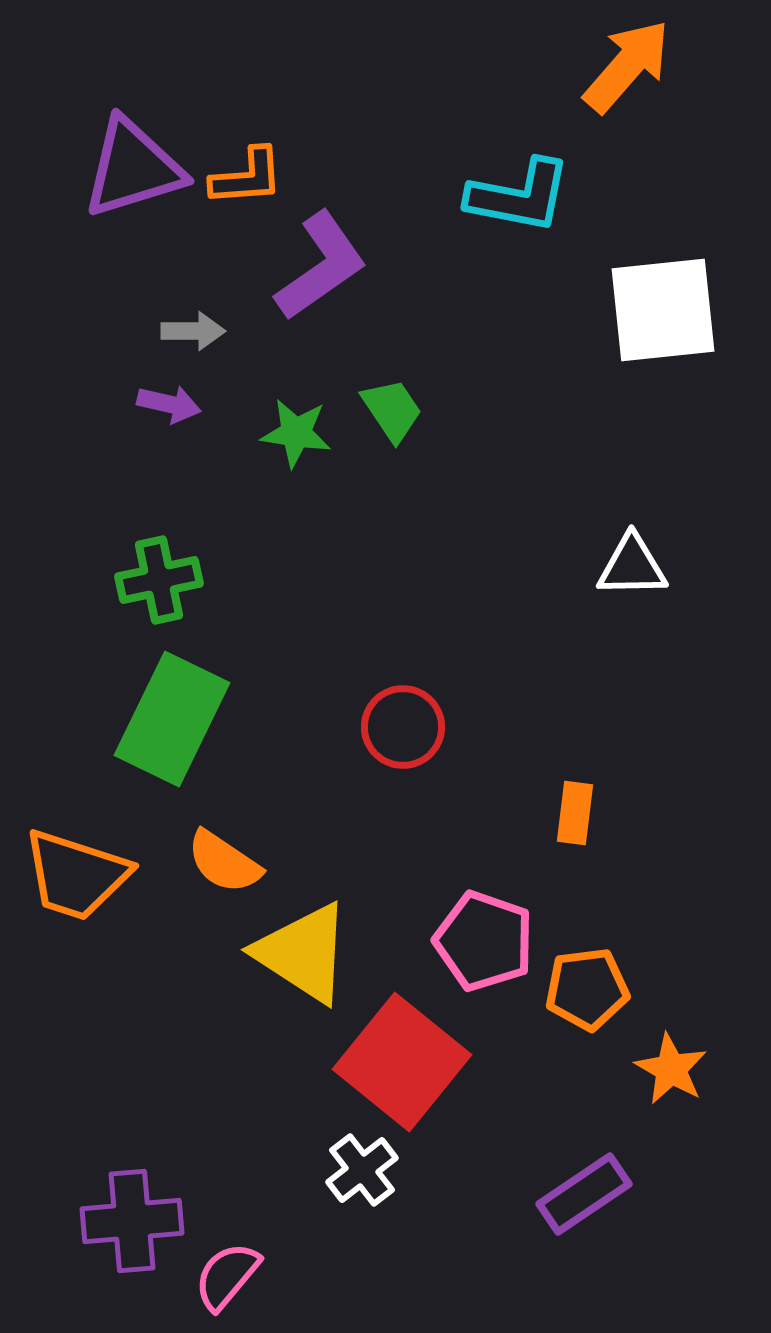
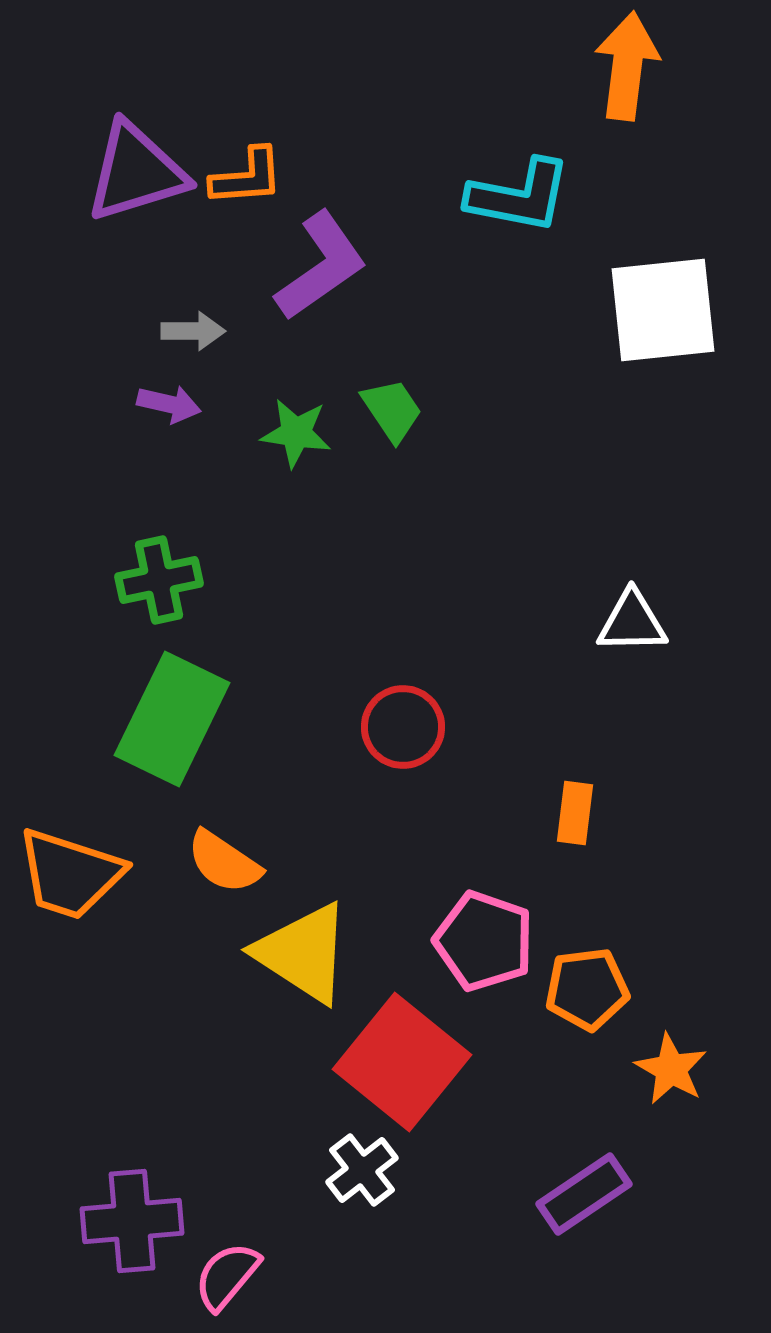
orange arrow: rotated 34 degrees counterclockwise
purple triangle: moved 3 px right, 4 px down
white triangle: moved 56 px down
orange trapezoid: moved 6 px left, 1 px up
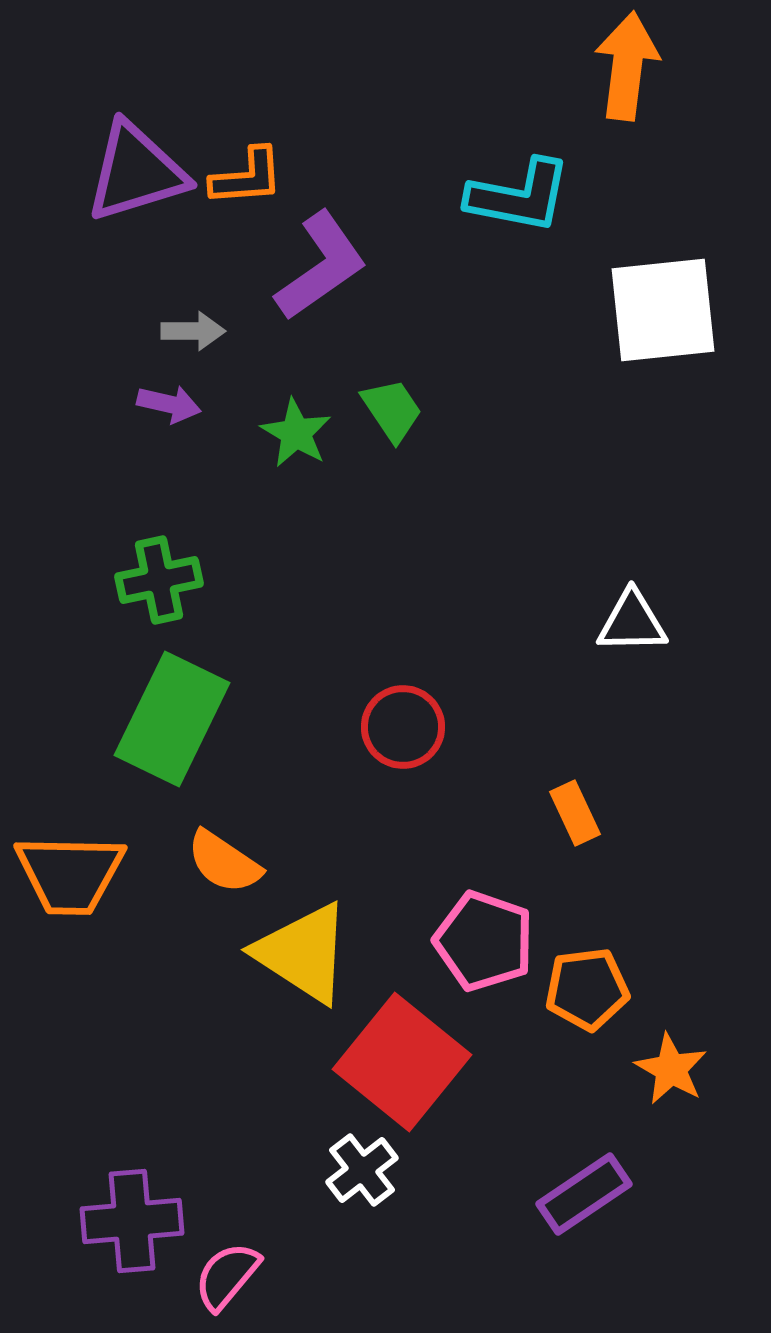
green star: rotated 22 degrees clockwise
orange rectangle: rotated 32 degrees counterclockwise
orange trapezoid: rotated 17 degrees counterclockwise
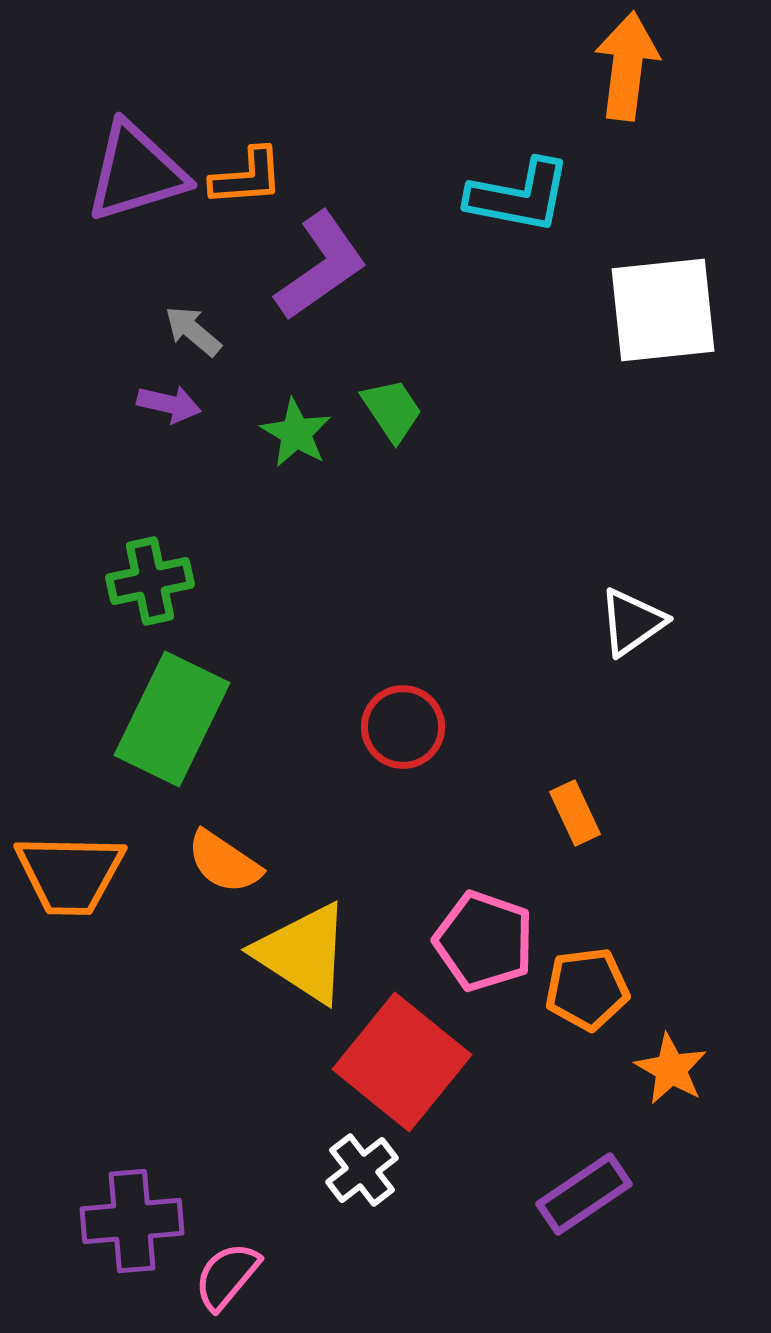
gray arrow: rotated 140 degrees counterclockwise
green cross: moved 9 px left, 1 px down
white triangle: rotated 34 degrees counterclockwise
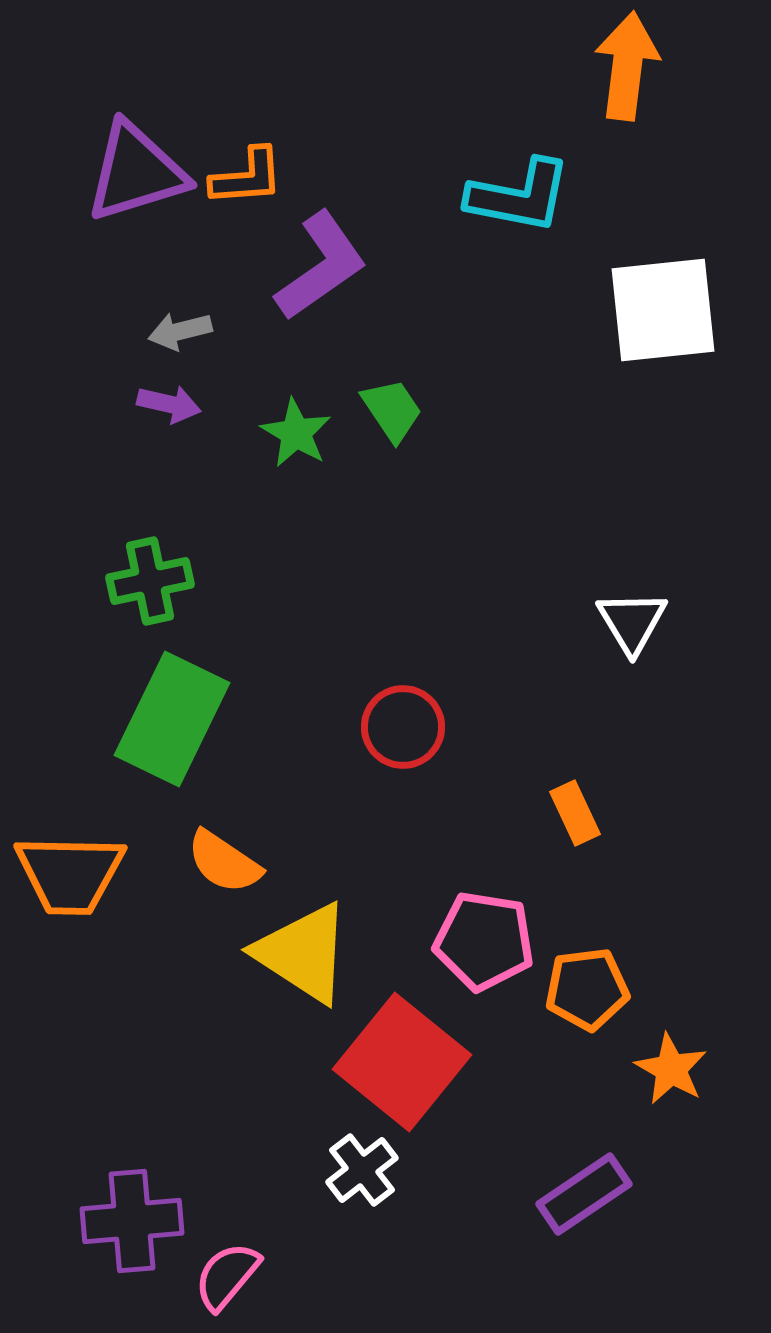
gray arrow: moved 13 px left; rotated 54 degrees counterclockwise
white triangle: rotated 26 degrees counterclockwise
pink pentagon: rotated 10 degrees counterclockwise
